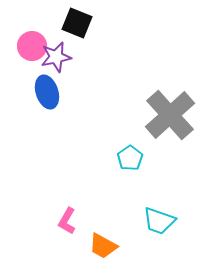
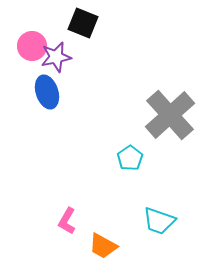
black square: moved 6 px right
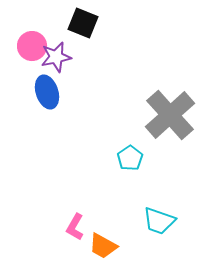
pink L-shape: moved 8 px right, 6 px down
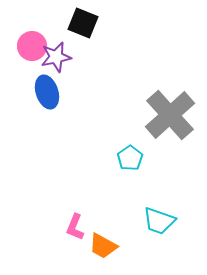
pink L-shape: rotated 8 degrees counterclockwise
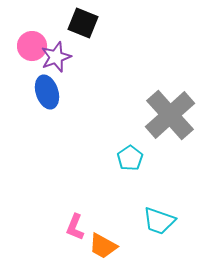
purple star: rotated 8 degrees counterclockwise
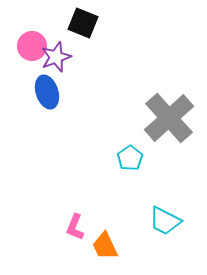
gray cross: moved 1 px left, 3 px down
cyan trapezoid: moved 6 px right; rotated 8 degrees clockwise
orange trapezoid: moved 2 px right; rotated 36 degrees clockwise
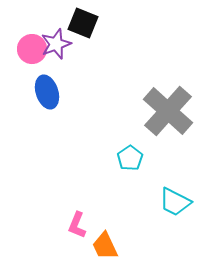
pink circle: moved 3 px down
purple star: moved 13 px up
gray cross: moved 1 px left, 7 px up; rotated 6 degrees counterclockwise
cyan trapezoid: moved 10 px right, 19 px up
pink L-shape: moved 2 px right, 2 px up
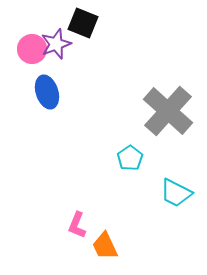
cyan trapezoid: moved 1 px right, 9 px up
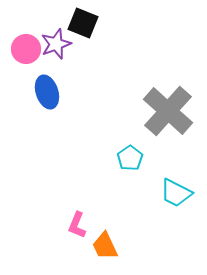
pink circle: moved 6 px left
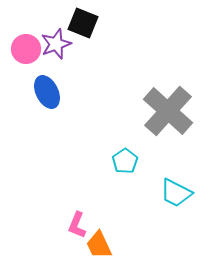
blue ellipse: rotated 8 degrees counterclockwise
cyan pentagon: moved 5 px left, 3 px down
orange trapezoid: moved 6 px left, 1 px up
